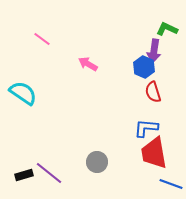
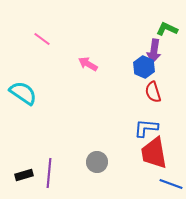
purple line: rotated 56 degrees clockwise
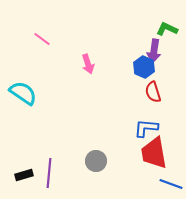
pink arrow: rotated 138 degrees counterclockwise
gray circle: moved 1 px left, 1 px up
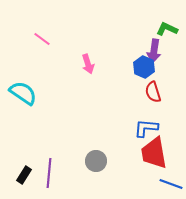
black rectangle: rotated 42 degrees counterclockwise
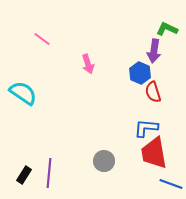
blue hexagon: moved 4 px left, 6 px down
gray circle: moved 8 px right
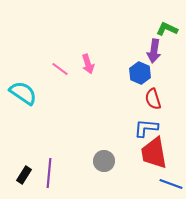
pink line: moved 18 px right, 30 px down
red semicircle: moved 7 px down
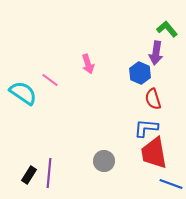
green L-shape: rotated 25 degrees clockwise
purple arrow: moved 2 px right, 2 px down
pink line: moved 10 px left, 11 px down
black rectangle: moved 5 px right
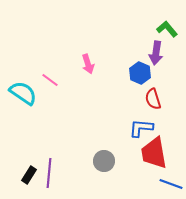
blue L-shape: moved 5 px left
